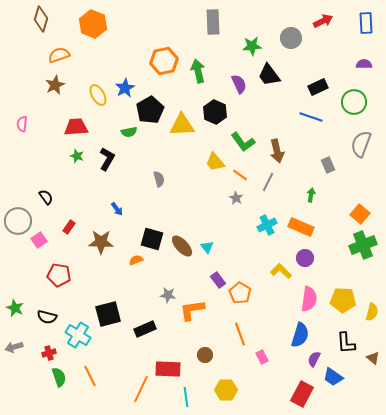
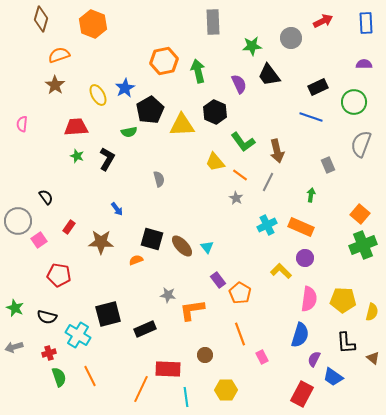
brown star at (55, 85): rotated 12 degrees counterclockwise
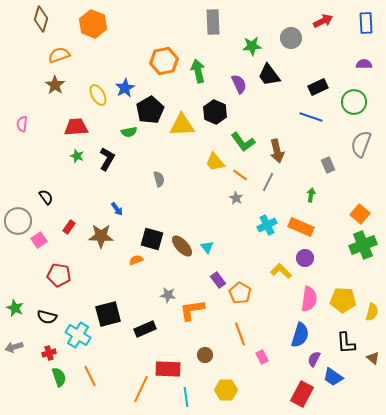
brown star at (101, 242): moved 6 px up
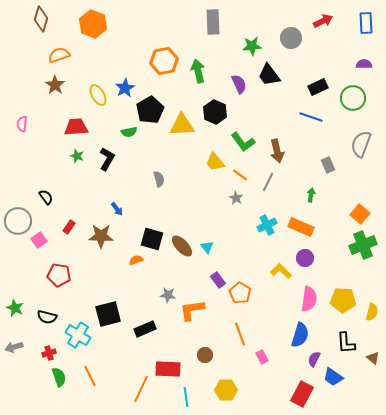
green circle at (354, 102): moved 1 px left, 4 px up
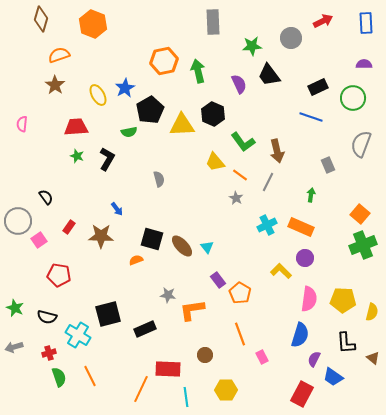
black hexagon at (215, 112): moved 2 px left, 2 px down
